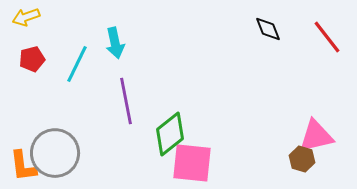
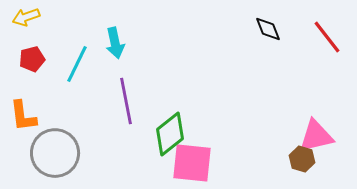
orange L-shape: moved 50 px up
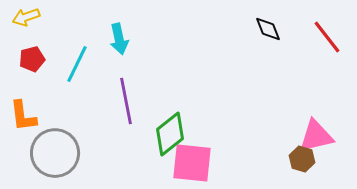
cyan arrow: moved 4 px right, 4 px up
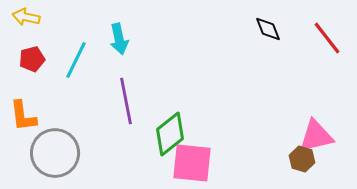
yellow arrow: rotated 32 degrees clockwise
red line: moved 1 px down
cyan line: moved 1 px left, 4 px up
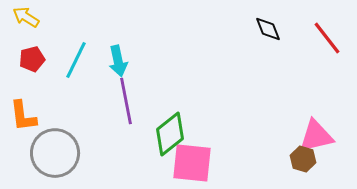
yellow arrow: rotated 20 degrees clockwise
cyan arrow: moved 1 px left, 22 px down
brown hexagon: moved 1 px right
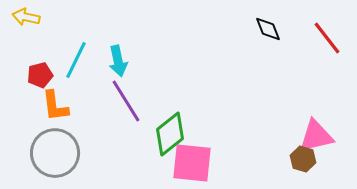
yellow arrow: rotated 20 degrees counterclockwise
red pentagon: moved 8 px right, 16 px down
purple line: rotated 21 degrees counterclockwise
orange L-shape: moved 32 px right, 10 px up
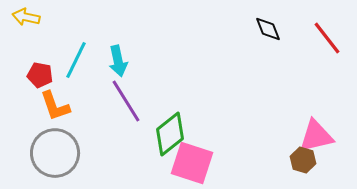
red pentagon: rotated 25 degrees clockwise
orange L-shape: rotated 12 degrees counterclockwise
brown hexagon: moved 1 px down
pink square: rotated 12 degrees clockwise
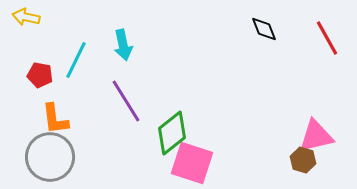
black diamond: moved 4 px left
red line: rotated 9 degrees clockwise
cyan arrow: moved 5 px right, 16 px up
orange L-shape: moved 13 px down; rotated 12 degrees clockwise
green diamond: moved 2 px right, 1 px up
gray circle: moved 5 px left, 4 px down
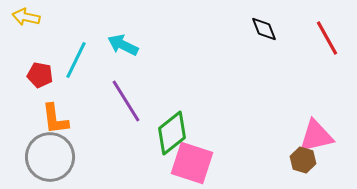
cyan arrow: rotated 128 degrees clockwise
